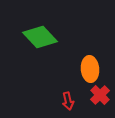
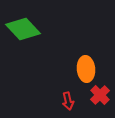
green diamond: moved 17 px left, 8 px up
orange ellipse: moved 4 px left
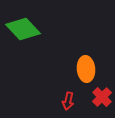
red cross: moved 2 px right, 2 px down
red arrow: rotated 24 degrees clockwise
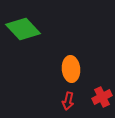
orange ellipse: moved 15 px left
red cross: rotated 18 degrees clockwise
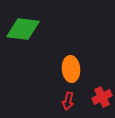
green diamond: rotated 40 degrees counterclockwise
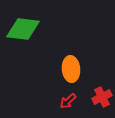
red arrow: rotated 36 degrees clockwise
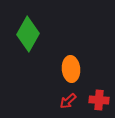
green diamond: moved 5 px right, 5 px down; rotated 68 degrees counterclockwise
red cross: moved 3 px left, 3 px down; rotated 30 degrees clockwise
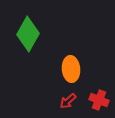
red cross: rotated 18 degrees clockwise
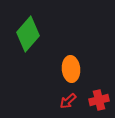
green diamond: rotated 12 degrees clockwise
red cross: rotated 36 degrees counterclockwise
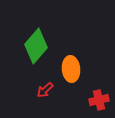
green diamond: moved 8 px right, 12 px down
red arrow: moved 23 px left, 11 px up
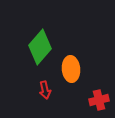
green diamond: moved 4 px right, 1 px down
red arrow: rotated 60 degrees counterclockwise
